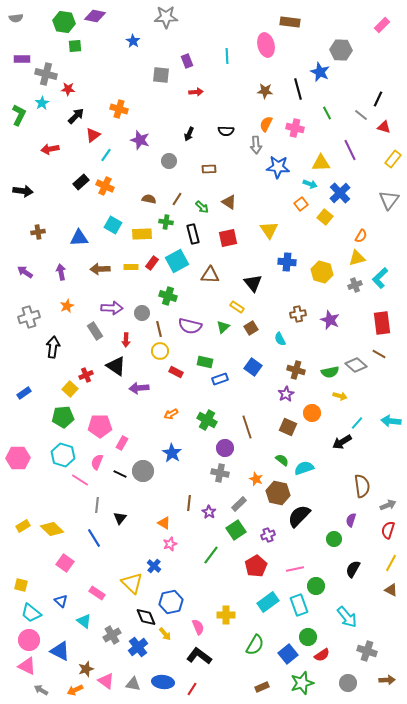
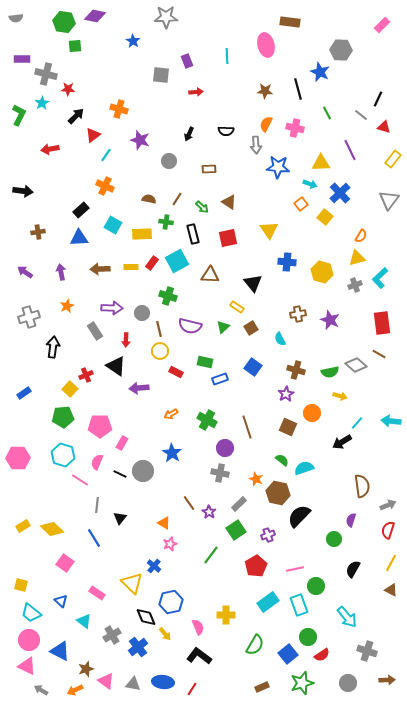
black rectangle at (81, 182): moved 28 px down
brown line at (189, 503): rotated 42 degrees counterclockwise
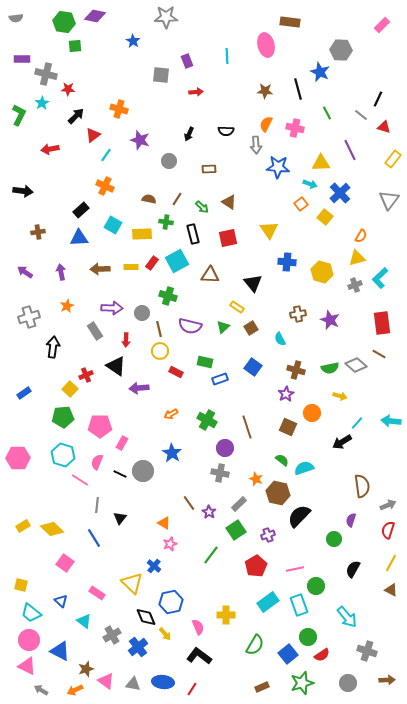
green semicircle at (330, 372): moved 4 px up
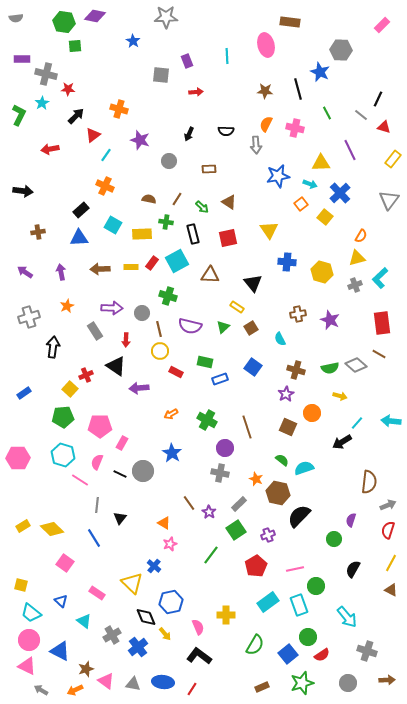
blue star at (278, 167): moved 9 px down; rotated 15 degrees counterclockwise
brown semicircle at (362, 486): moved 7 px right, 4 px up; rotated 15 degrees clockwise
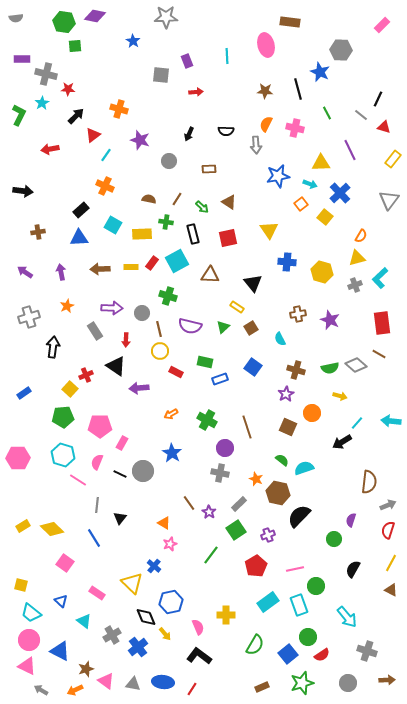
pink line at (80, 480): moved 2 px left
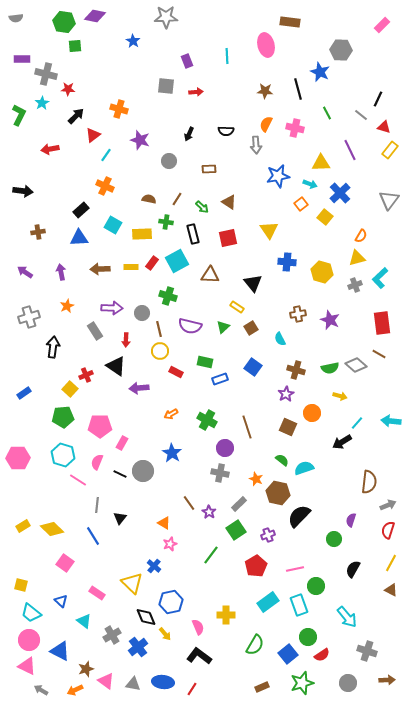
gray square at (161, 75): moved 5 px right, 11 px down
yellow rectangle at (393, 159): moved 3 px left, 9 px up
blue line at (94, 538): moved 1 px left, 2 px up
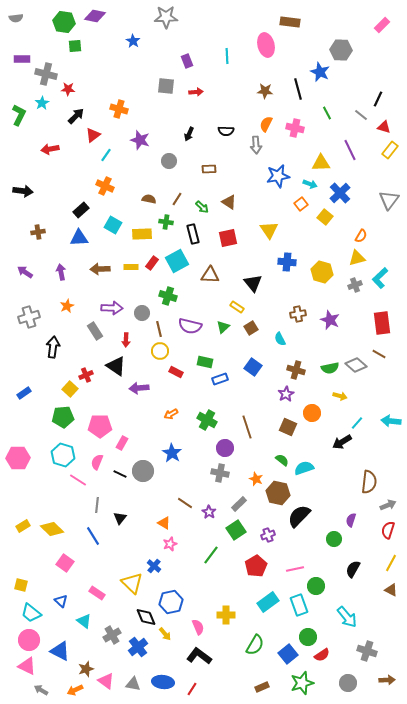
brown line at (189, 503): moved 4 px left; rotated 21 degrees counterclockwise
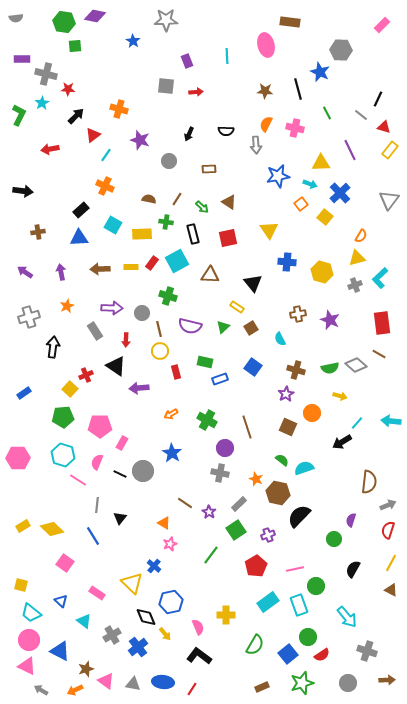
gray star at (166, 17): moved 3 px down
red rectangle at (176, 372): rotated 48 degrees clockwise
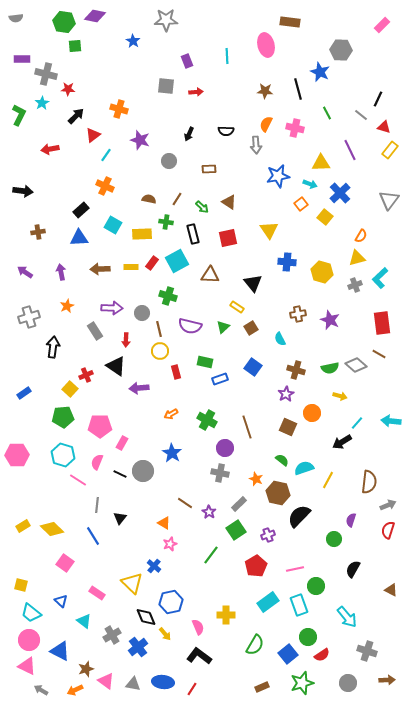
pink hexagon at (18, 458): moved 1 px left, 3 px up
yellow line at (391, 563): moved 63 px left, 83 px up
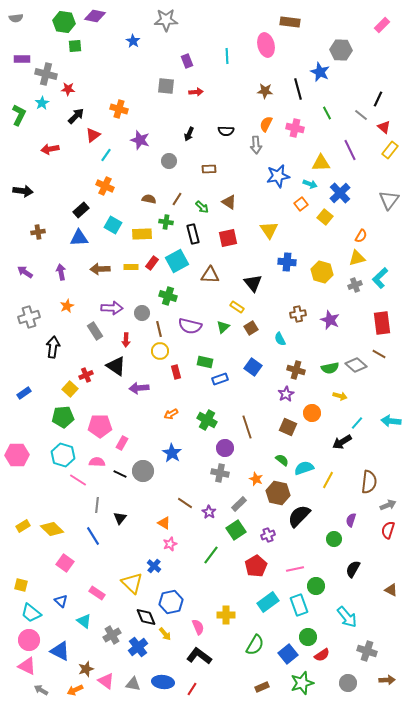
red triangle at (384, 127): rotated 24 degrees clockwise
pink semicircle at (97, 462): rotated 70 degrees clockwise
